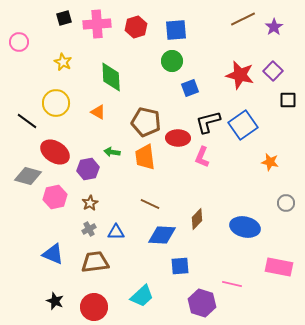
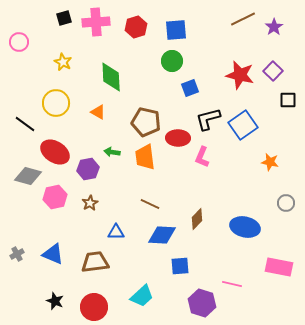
pink cross at (97, 24): moved 1 px left, 2 px up
black line at (27, 121): moved 2 px left, 3 px down
black L-shape at (208, 122): moved 3 px up
gray cross at (89, 229): moved 72 px left, 25 px down
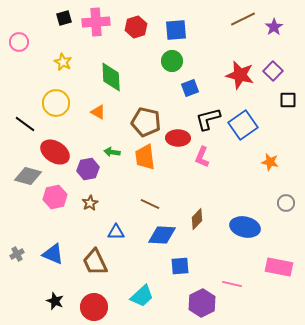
brown trapezoid at (95, 262): rotated 108 degrees counterclockwise
purple hexagon at (202, 303): rotated 16 degrees clockwise
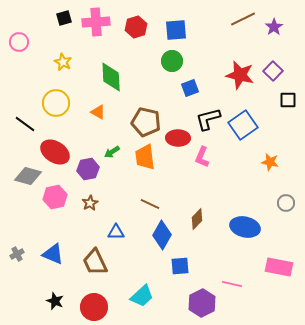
green arrow at (112, 152): rotated 42 degrees counterclockwise
blue diamond at (162, 235): rotated 64 degrees counterclockwise
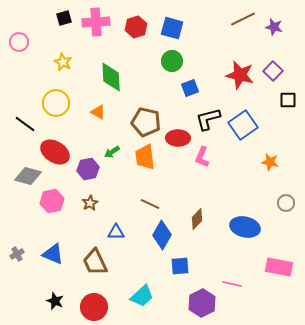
purple star at (274, 27): rotated 24 degrees counterclockwise
blue square at (176, 30): moved 4 px left, 2 px up; rotated 20 degrees clockwise
pink hexagon at (55, 197): moved 3 px left, 4 px down
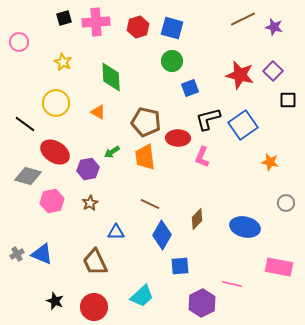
red hexagon at (136, 27): moved 2 px right
blue triangle at (53, 254): moved 11 px left
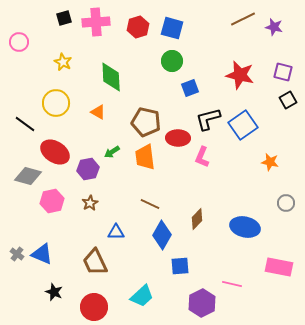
purple square at (273, 71): moved 10 px right, 1 px down; rotated 30 degrees counterclockwise
black square at (288, 100): rotated 30 degrees counterclockwise
gray cross at (17, 254): rotated 24 degrees counterclockwise
black star at (55, 301): moved 1 px left, 9 px up
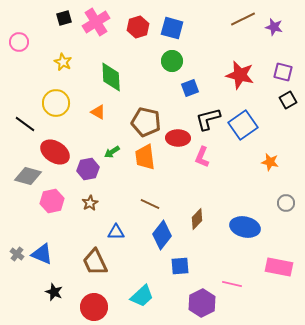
pink cross at (96, 22): rotated 28 degrees counterclockwise
blue diamond at (162, 235): rotated 8 degrees clockwise
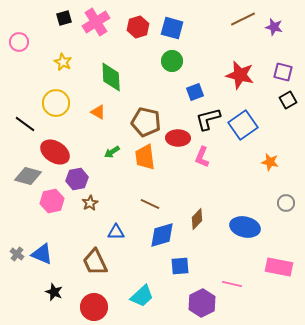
blue square at (190, 88): moved 5 px right, 4 px down
purple hexagon at (88, 169): moved 11 px left, 10 px down
blue diamond at (162, 235): rotated 36 degrees clockwise
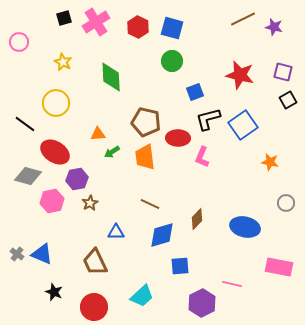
red hexagon at (138, 27): rotated 15 degrees counterclockwise
orange triangle at (98, 112): moved 22 px down; rotated 35 degrees counterclockwise
